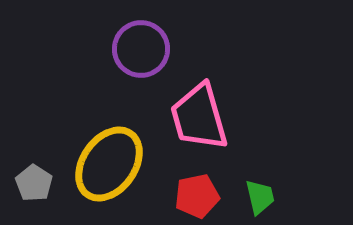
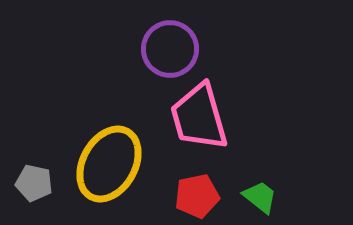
purple circle: moved 29 px right
yellow ellipse: rotated 6 degrees counterclockwise
gray pentagon: rotated 21 degrees counterclockwise
green trapezoid: rotated 39 degrees counterclockwise
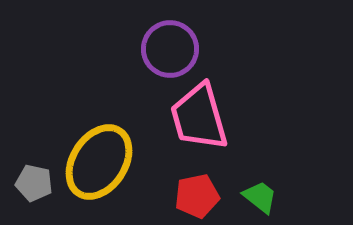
yellow ellipse: moved 10 px left, 2 px up; rotated 4 degrees clockwise
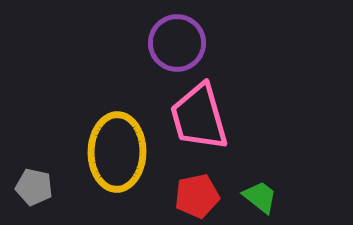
purple circle: moved 7 px right, 6 px up
yellow ellipse: moved 18 px right, 10 px up; rotated 32 degrees counterclockwise
gray pentagon: moved 4 px down
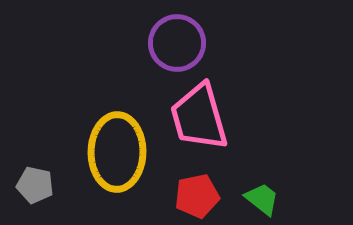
gray pentagon: moved 1 px right, 2 px up
green trapezoid: moved 2 px right, 2 px down
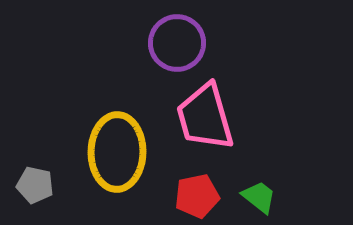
pink trapezoid: moved 6 px right
green trapezoid: moved 3 px left, 2 px up
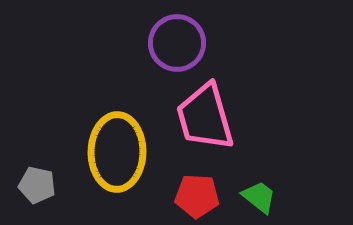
gray pentagon: moved 2 px right
red pentagon: rotated 15 degrees clockwise
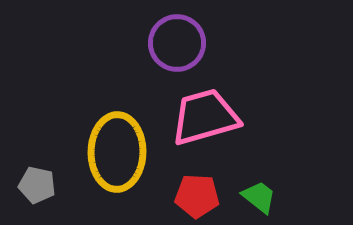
pink trapezoid: rotated 90 degrees clockwise
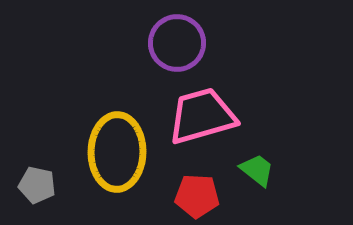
pink trapezoid: moved 3 px left, 1 px up
green trapezoid: moved 2 px left, 27 px up
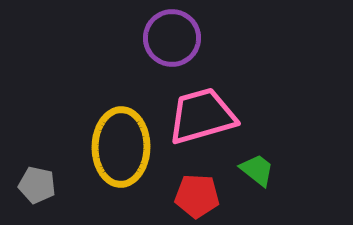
purple circle: moved 5 px left, 5 px up
yellow ellipse: moved 4 px right, 5 px up
